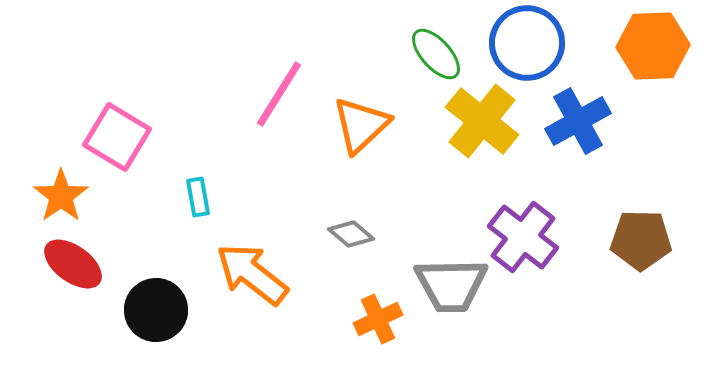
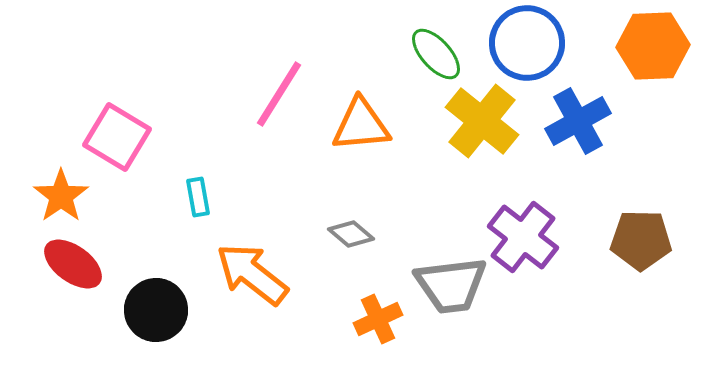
orange triangle: rotated 38 degrees clockwise
gray trapezoid: rotated 6 degrees counterclockwise
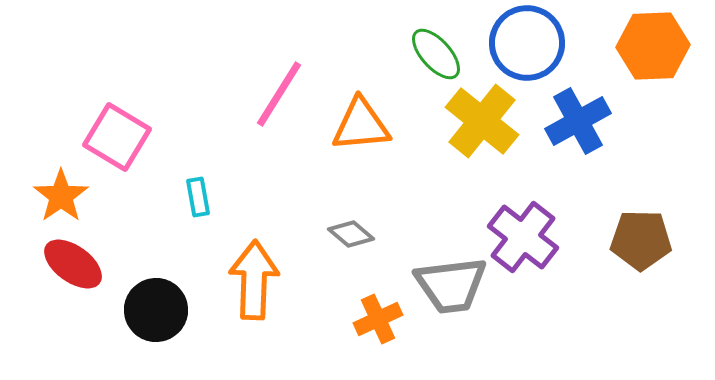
orange arrow: moved 2 px right, 6 px down; rotated 54 degrees clockwise
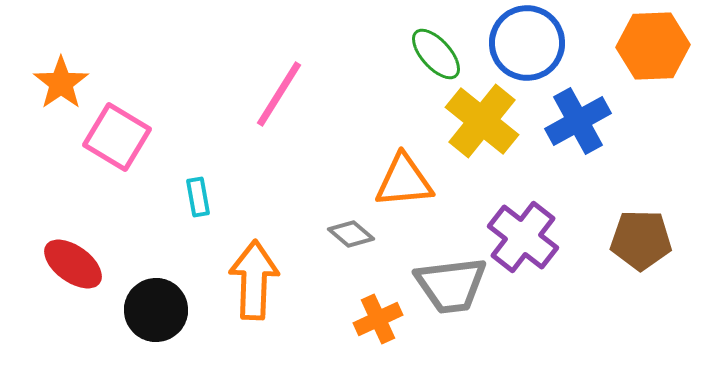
orange triangle: moved 43 px right, 56 px down
orange star: moved 113 px up
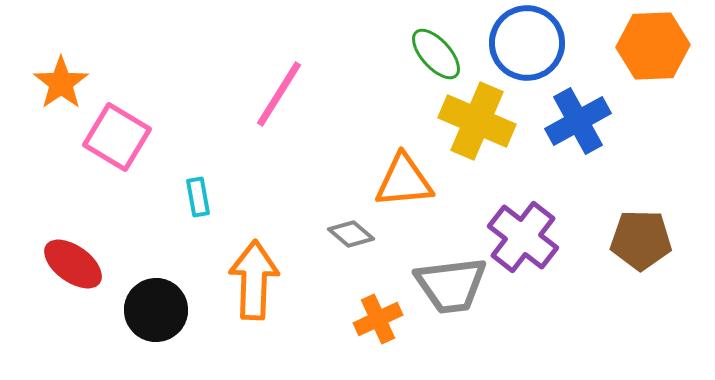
yellow cross: moved 5 px left; rotated 16 degrees counterclockwise
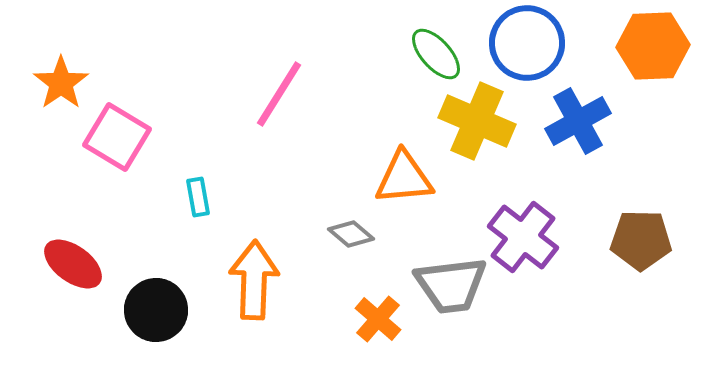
orange triangle: moved 3 px up
orange cross: rotated 24 degrees counterclockwise
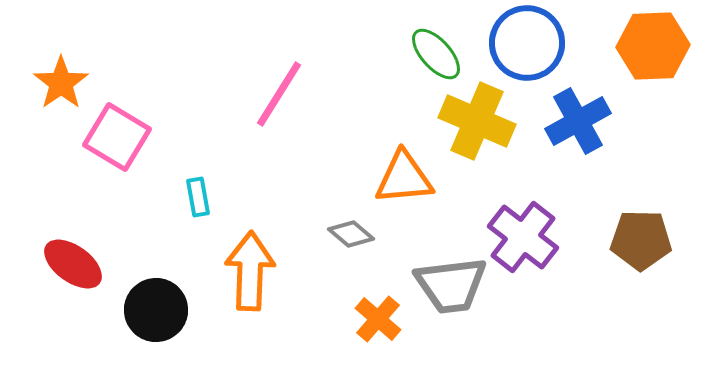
orange arrow: moved 4 px left, 9 px up
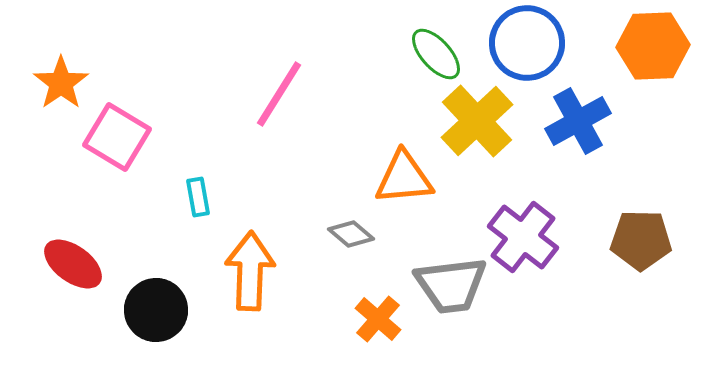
yellow cross: rotated 24 degrees clockwise
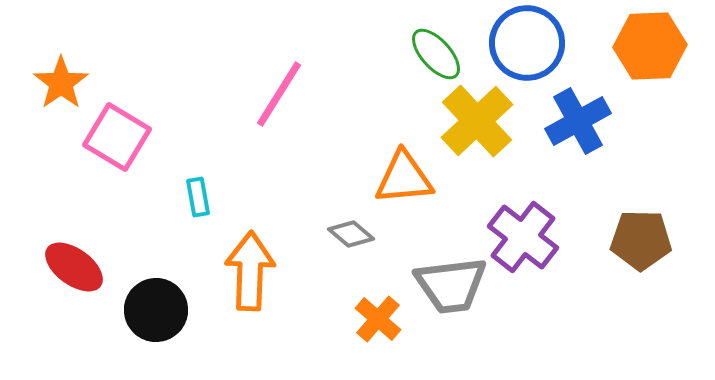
orange hexagon: moved 3 px left
red ellipse: moved 1 px right, 3 px down
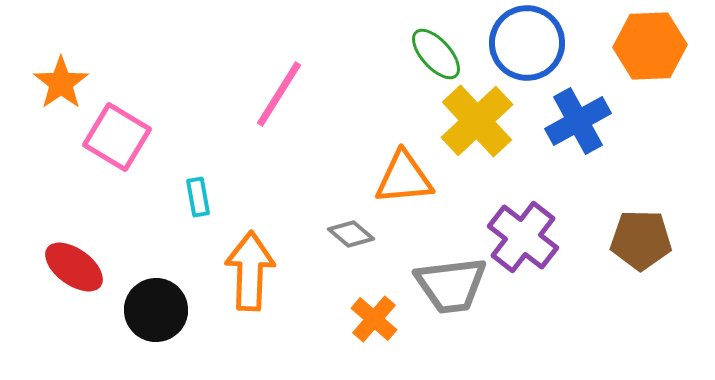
orange cross: moved 4 px left
